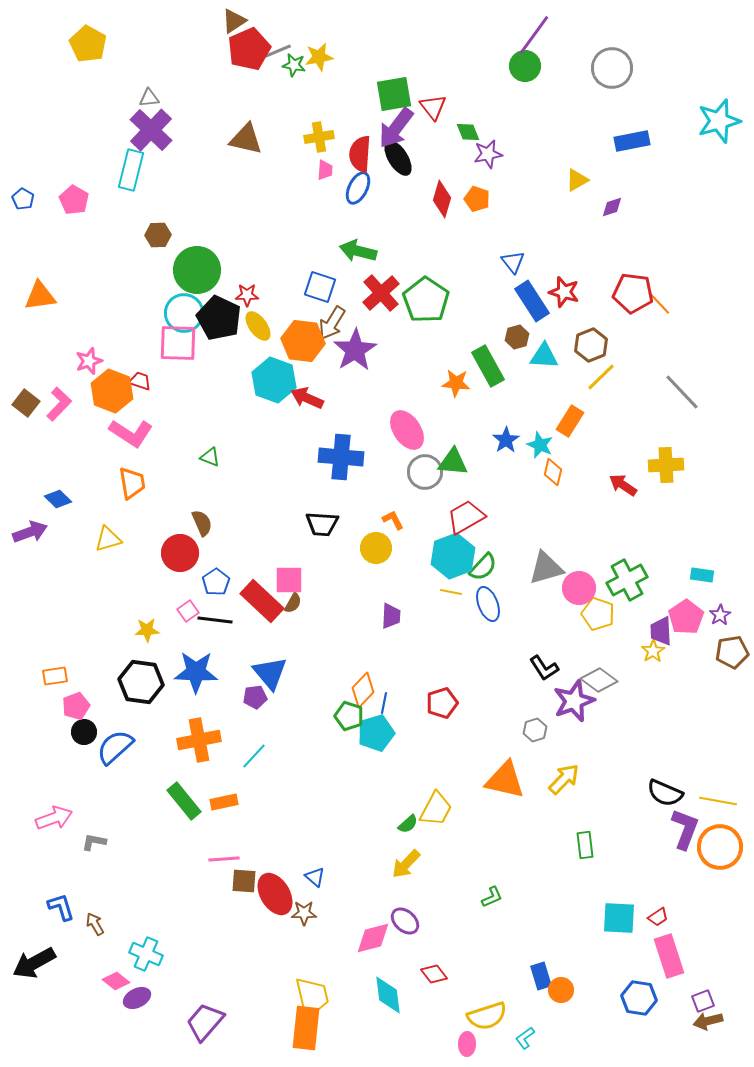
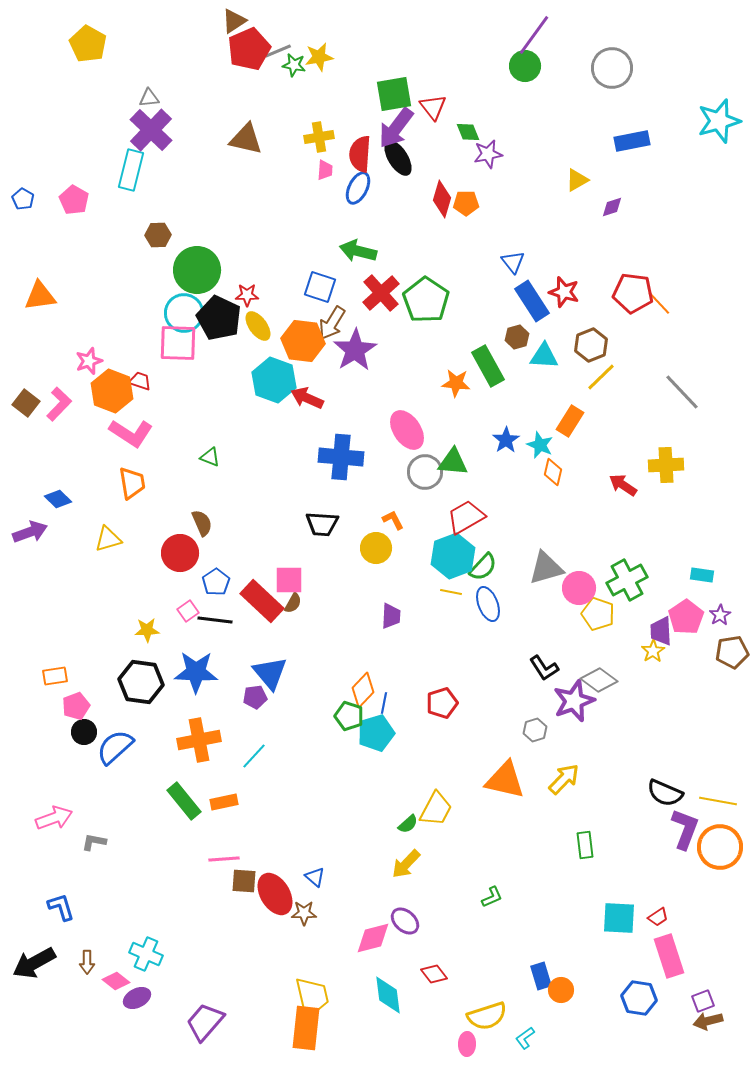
orange pentagon at (477, 199): moved 11 px left, 4 px down; rotated 20 degrees counterclockwise
brown arrow at (95, 924): moved 8 px left, 38 px down; rotated 150 degrees counterclockwise
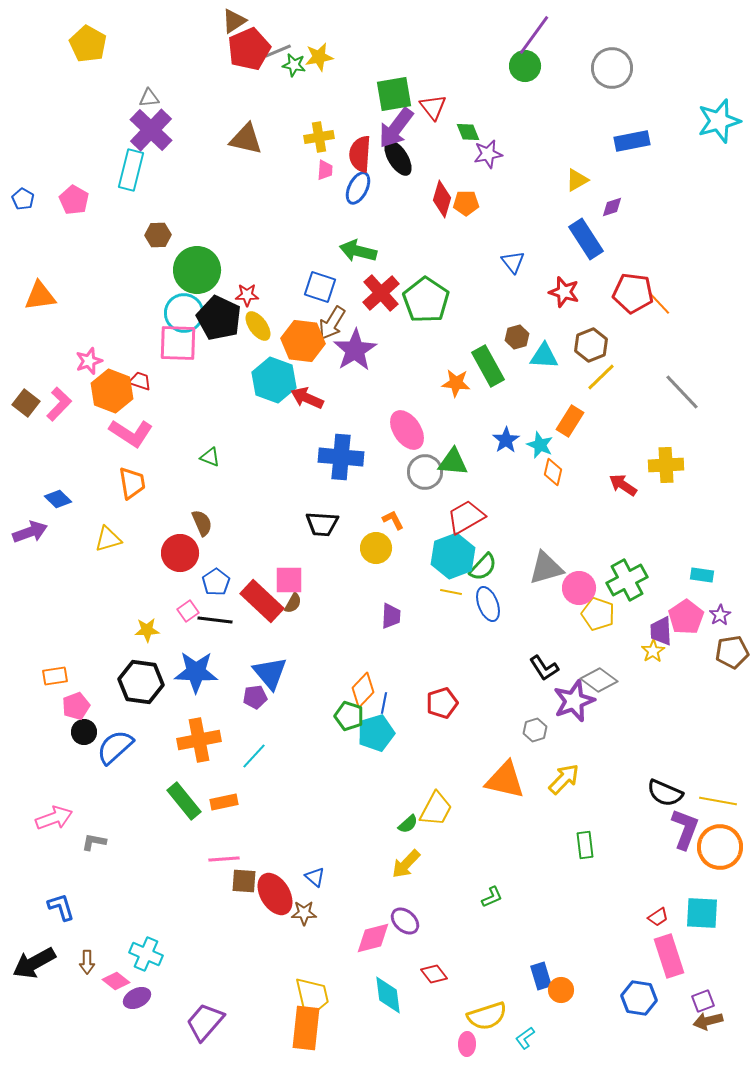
blue rectangle at (532, 301): moved 54 px right, 62 px up
cyan square at (619, 918): moved 83 px right, 5 px up
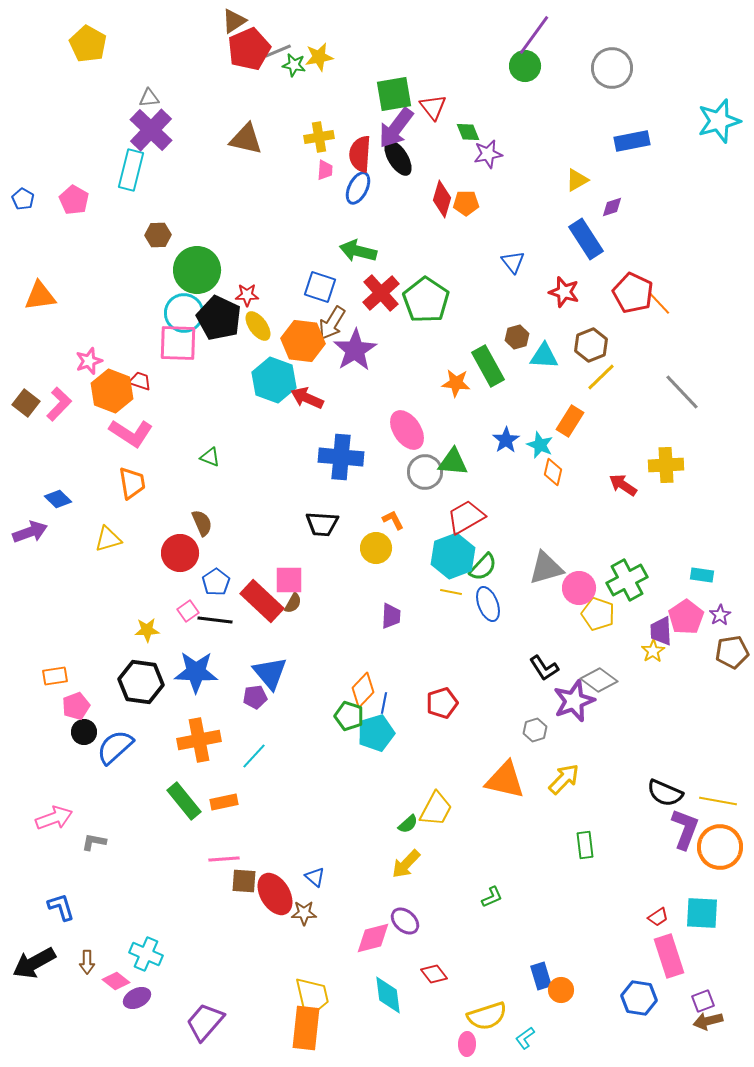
red pentagon at (633, 293): rotated 18 degrees clockwise
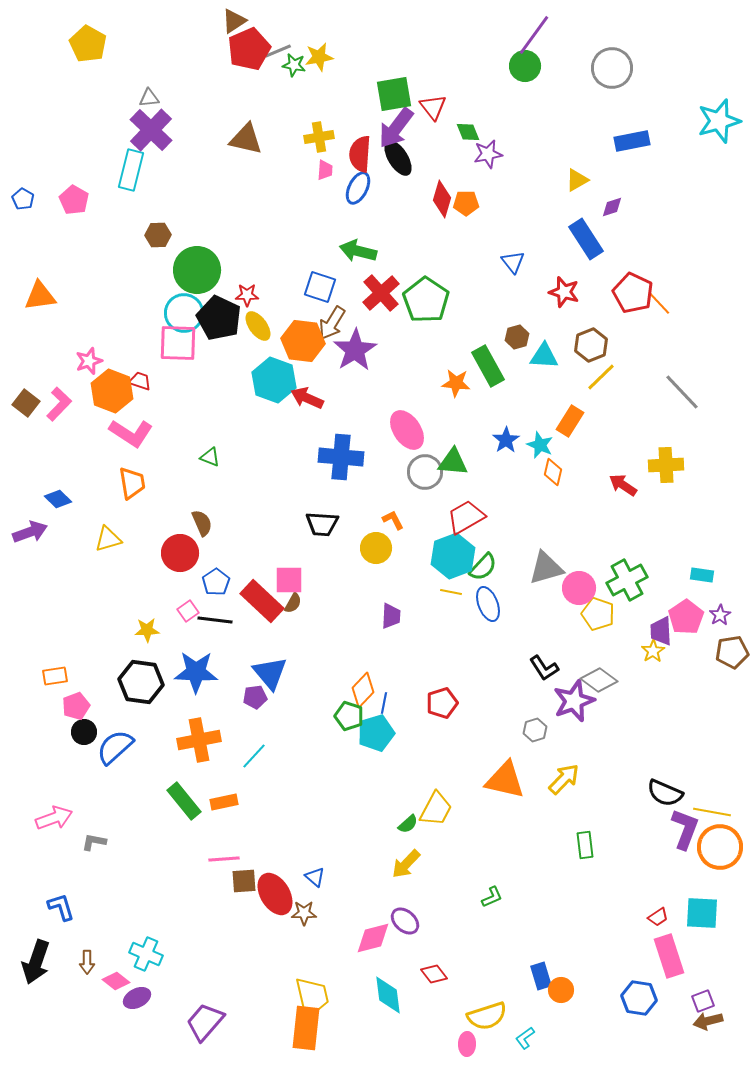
yellow line at (718, 801): moved 6 px left, 11 px down
brown square at (244, 881): rotated 8 degrees counterclockwise
black arrow at (34, 963): moved 2 px right, 1 px up; rotated 42 degrees counterclockwise
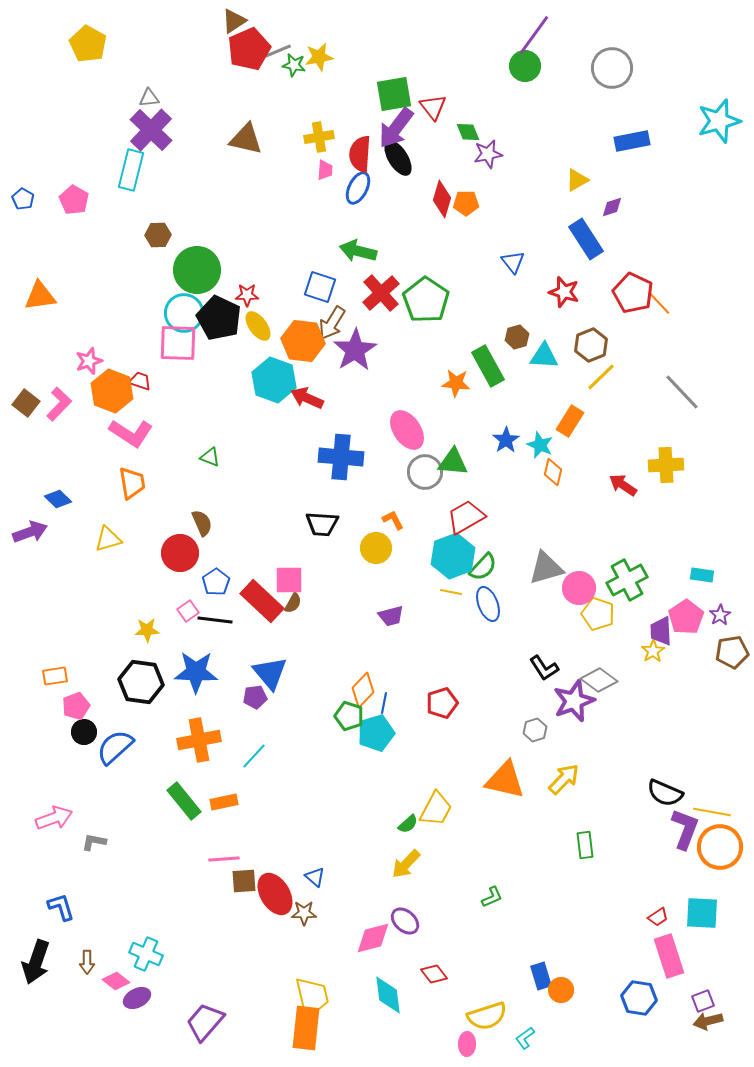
purple trapezoid at (391, 616): rotated 72 degrees clockwise
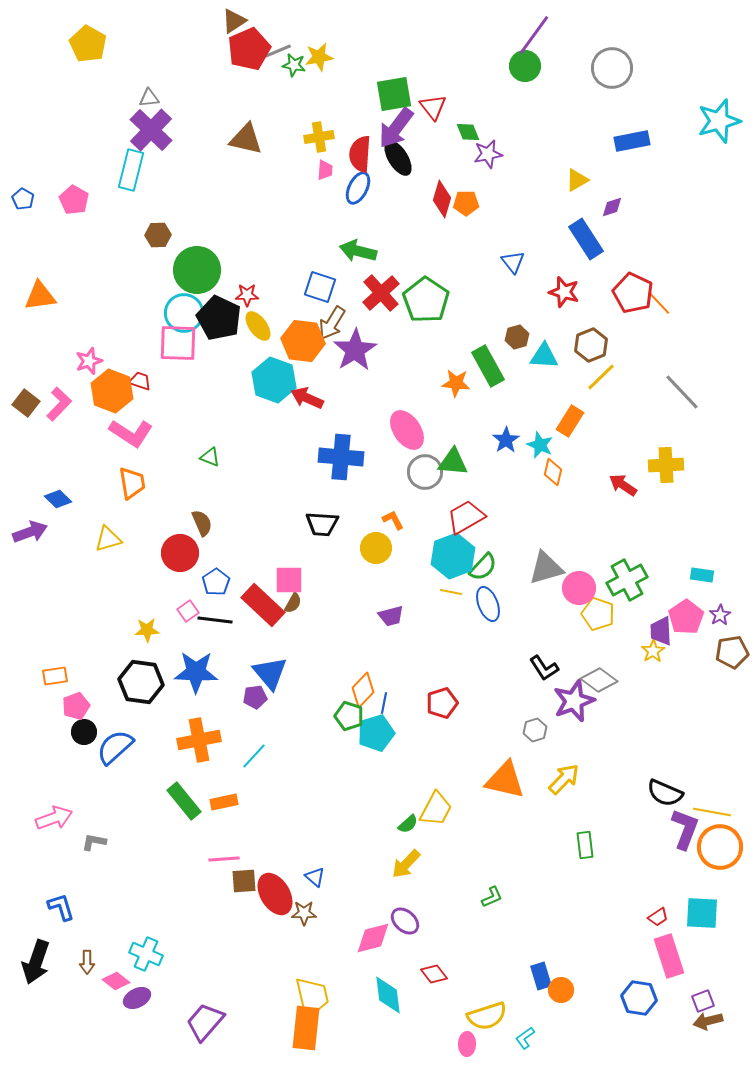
red rectangle at (262, 601): moved 1 px right, 4 px down
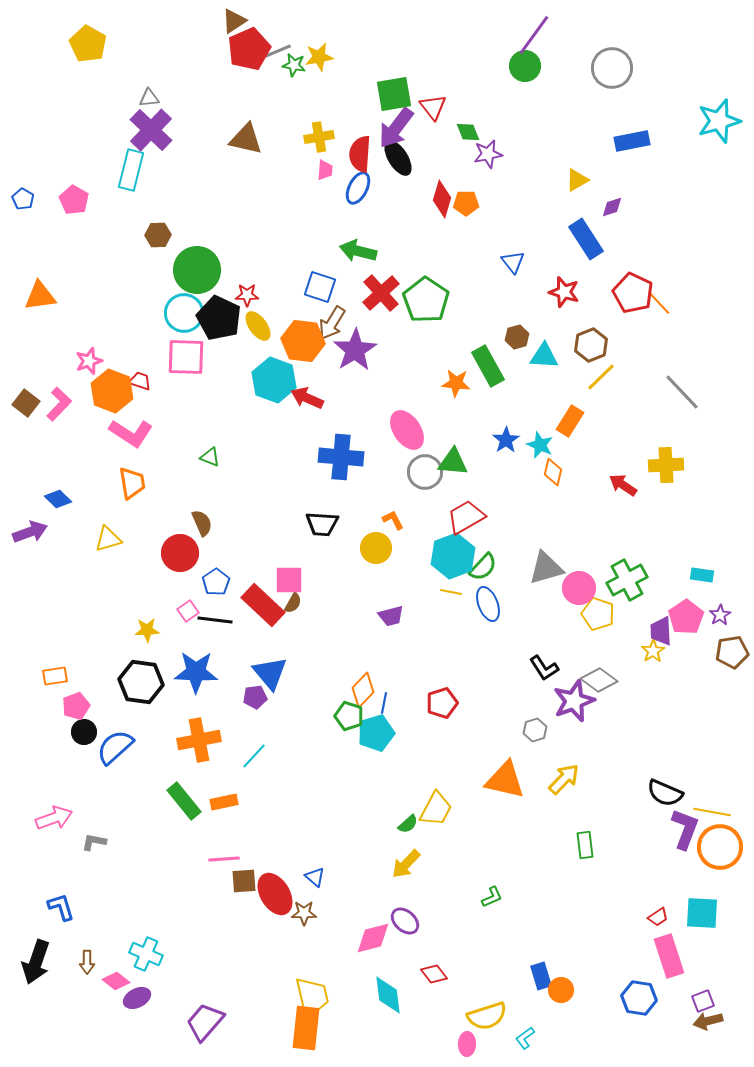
pink square at (178, 343): moved 8 px right, 14 px down
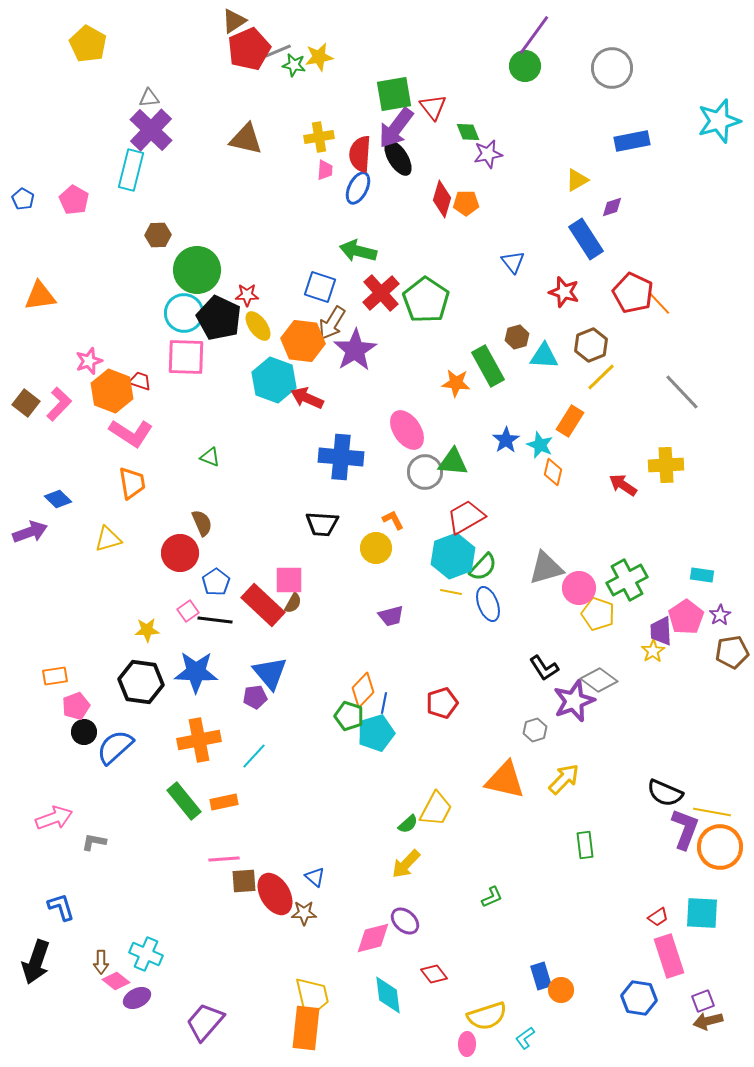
brown arrow at (87, 962): moved 14 px right
